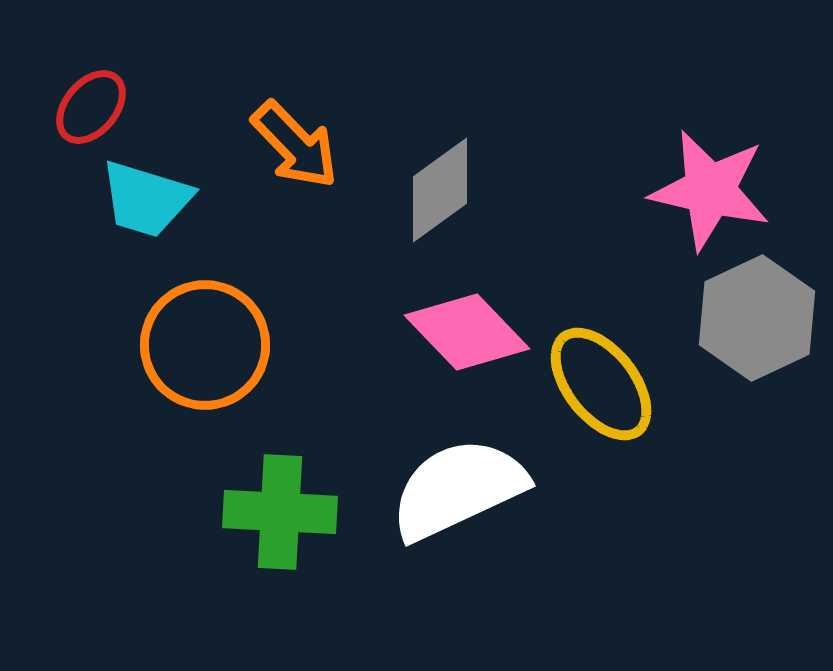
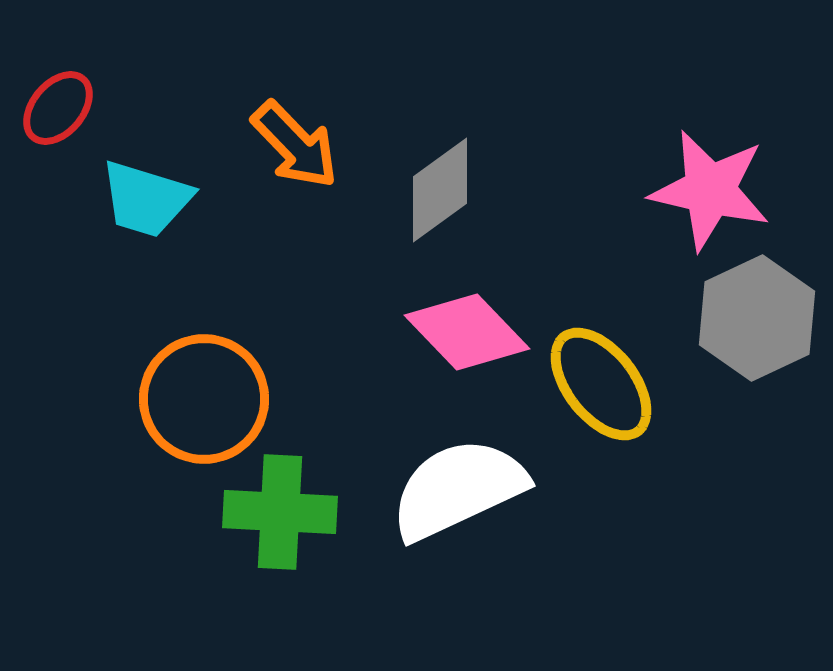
red ellipse: moved 33 px left, 1 px down
orange circle: moved 1 px left, 54 px down
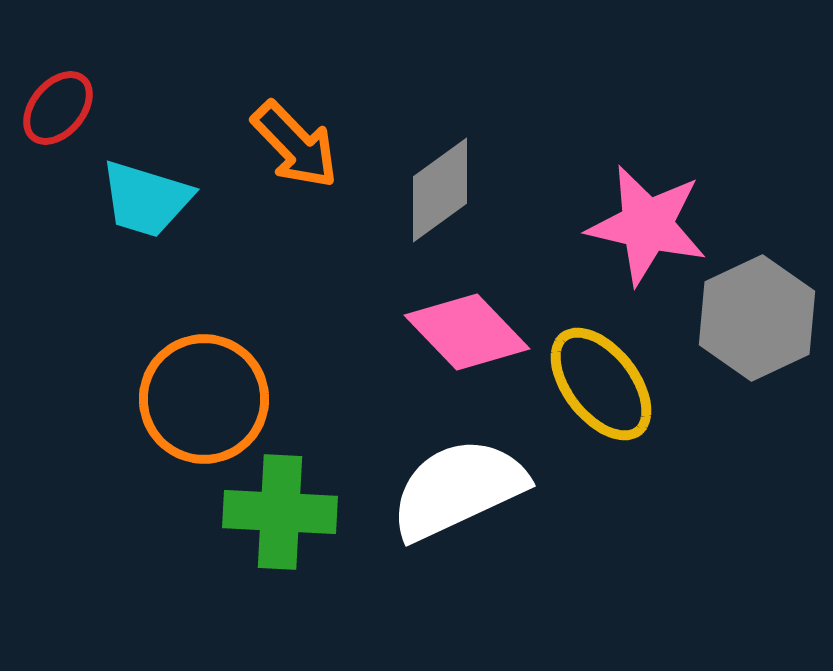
pink star: moved 63 px left, 35 px down
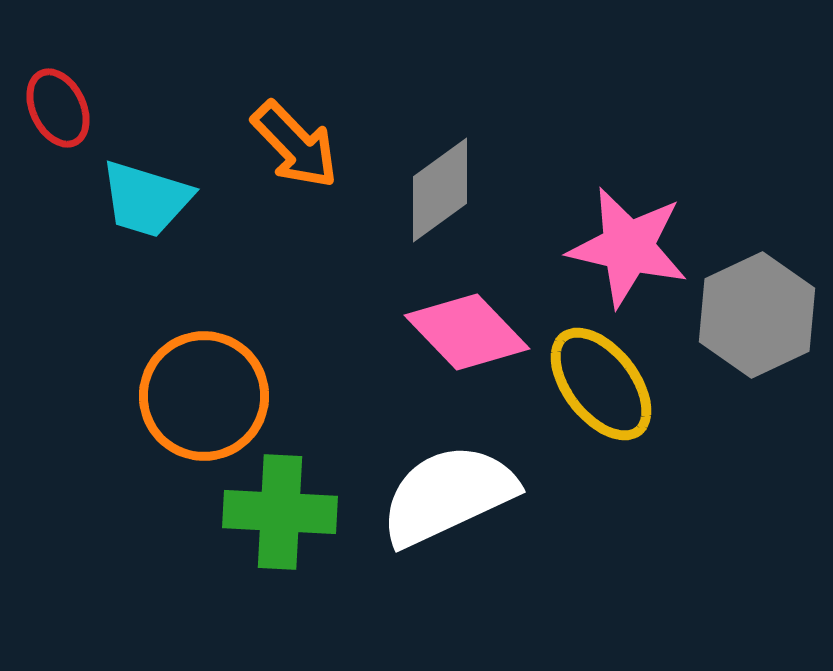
red ellipse: rotated 66 degrees counterclockwise
pink star: moved 19 px left, 22 px down
gray hexagon: moved 3 px up
orange circle: moved 3 px up
white semicircle: moved 10 px left, 6 px down
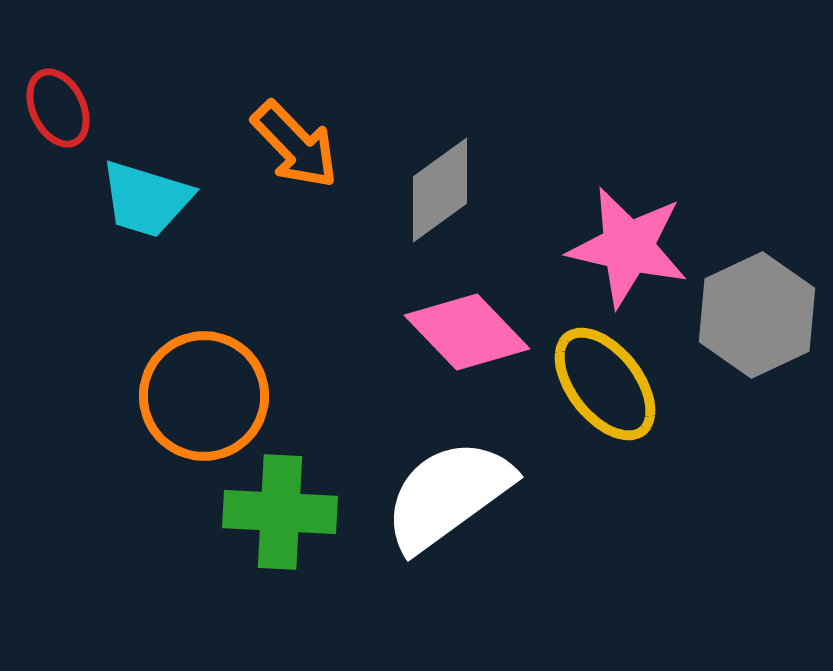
yellow ellipse: moved 4 px right
white semicircle: rotated 11 degrees counterclockwise
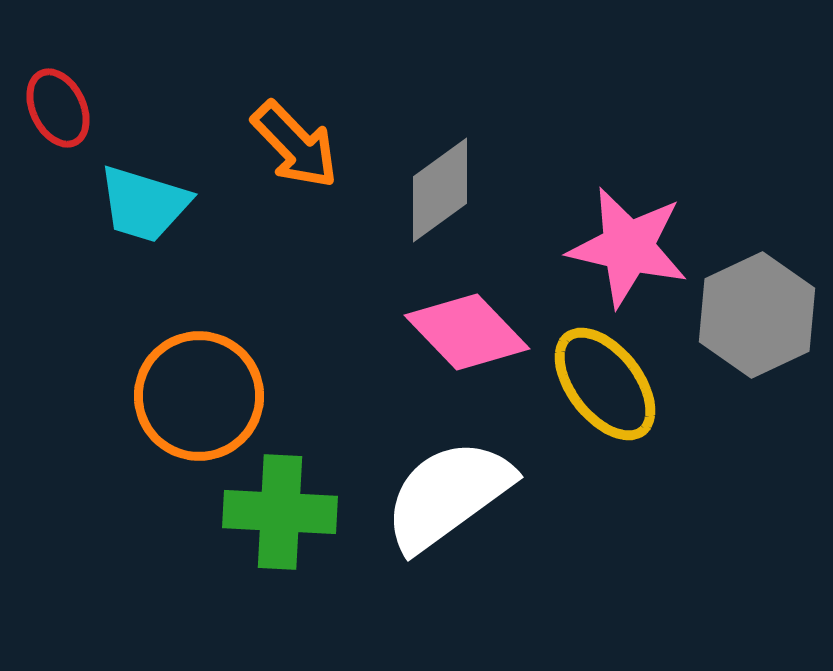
cyan trapezoid: moved 2 px left, 5 px down
orange circle: moved 5 px left
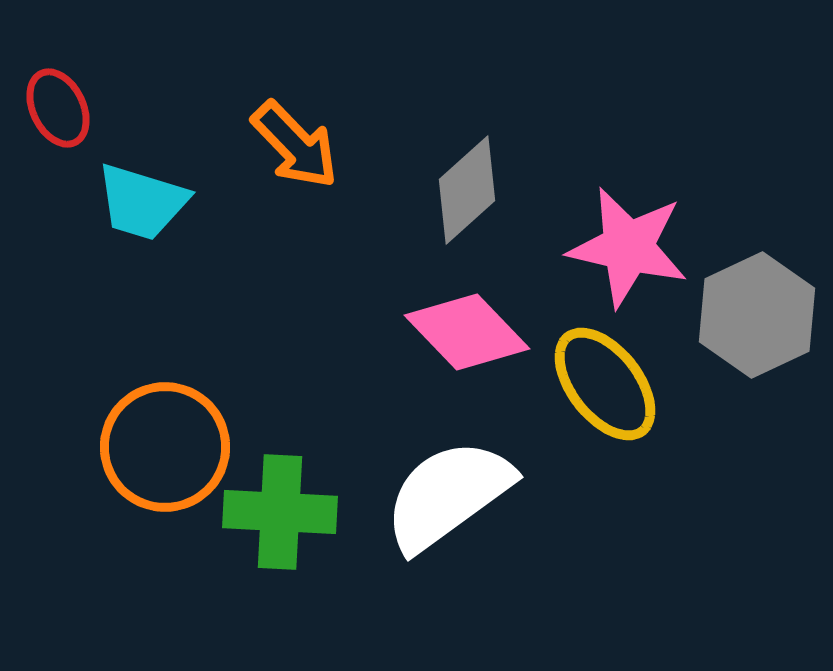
gray diamond: moved 27 px right; rotated 6 degrees counterclockwise
cyan trapezoid: moved 2 px left, 2 px up
orange circle: moved 34 px left, 51 px down
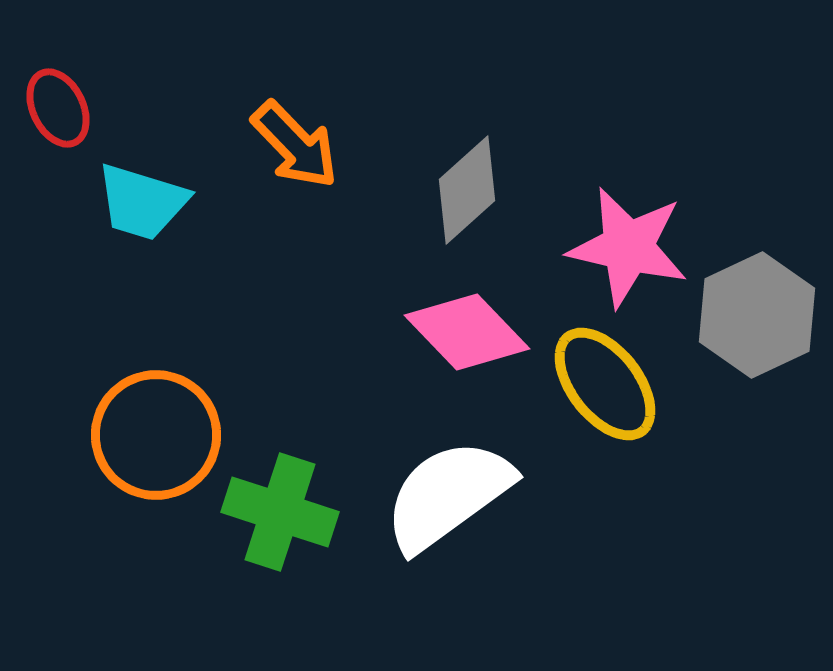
orange circle: moved 9 px left, 12 px up
green cross: rotated 15 degrees clockwise
